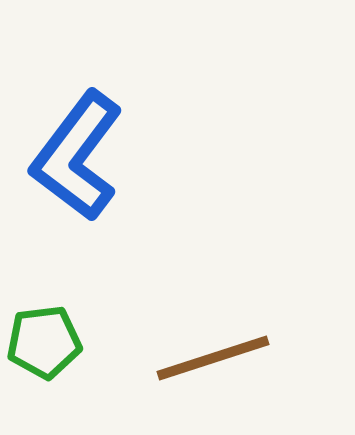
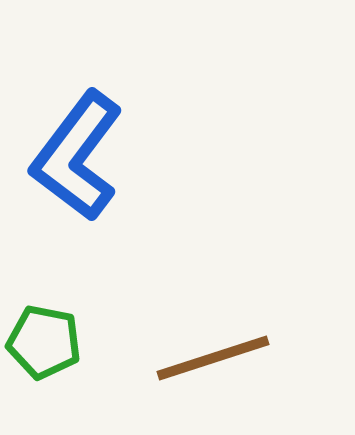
green pentagon: rotated 18 degrees clockwise
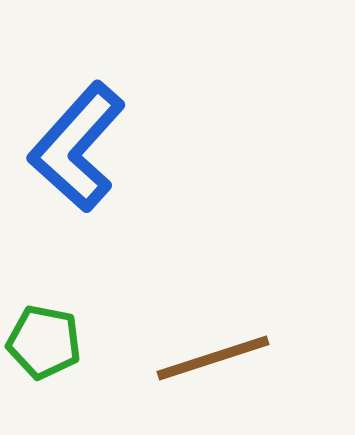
blue L-shape: moved 9 px up; rotated 5 degrees clockwise
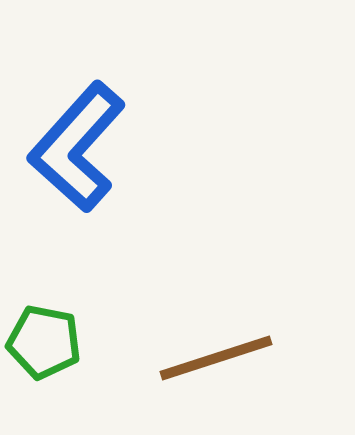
brown line: moved 3 px right
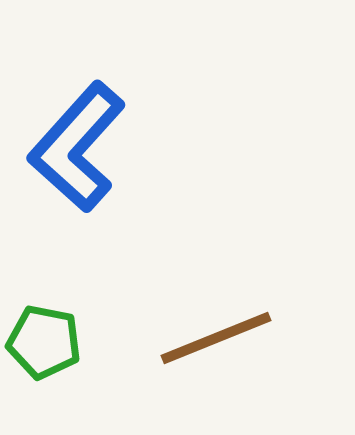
brown line: moved 20 px up; rotated 4 degrees counterclockwise
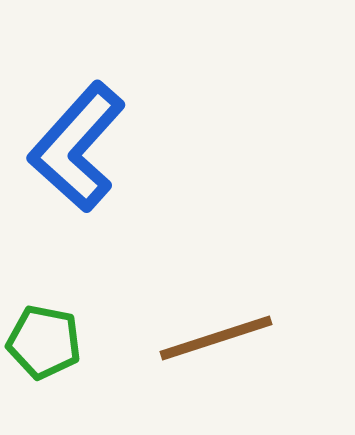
brown line: rotated 4 degrees clockwise
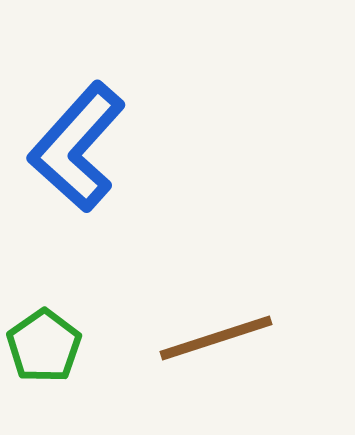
green pentagon: moved 4 px down; rotated 26 degrees clockwise
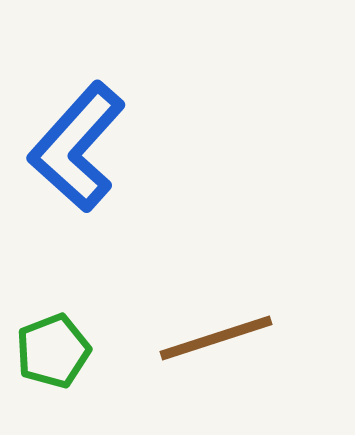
green pentagon: moved 9 px right, 5 px down; rotated 14 degrees clockwise
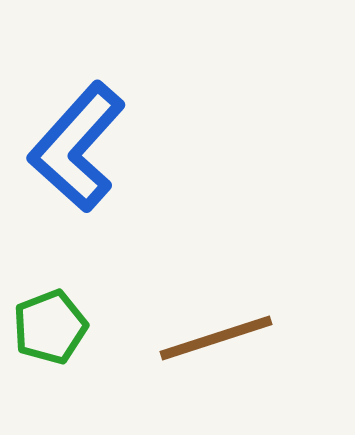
green pentagon: moved 3 px left, 24 px up
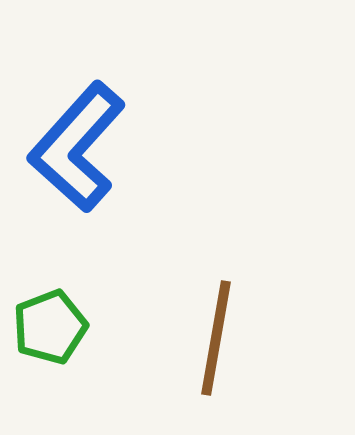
brown line: rotated 62 degrees counterclockwise
